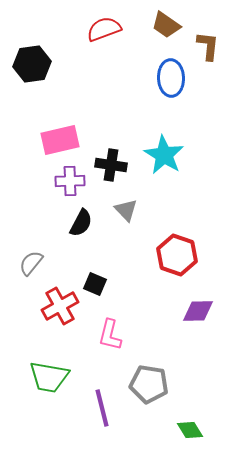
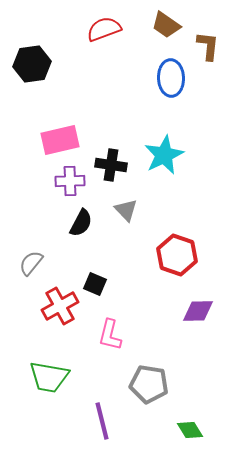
cyan star: rotated 15 degrees clockwise
purple line: moved 13 px down
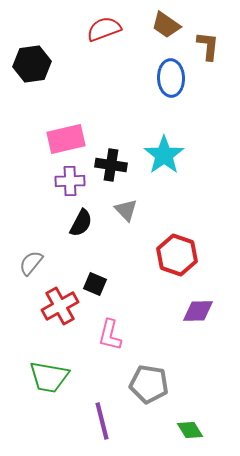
pink rectangle: moved 6 px right, 1 px up
cyan star: rotated 9 degrees counterclockwise
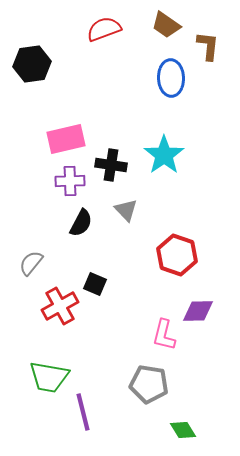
pink L-shape: moved 54 px right
purple line: moved 19 px left, 9 px up
green diamond: moved 7 px left
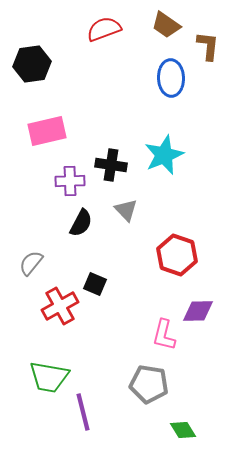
pink rectangle: moved 19 px left, 8 px up
cyan star: rotated 12 degrees clockwise
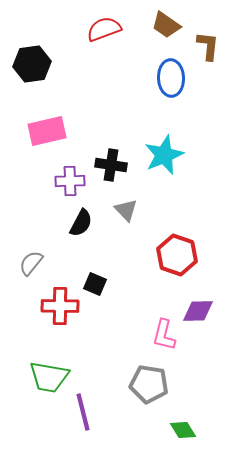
red cross: rotated 30 degrees clockwise
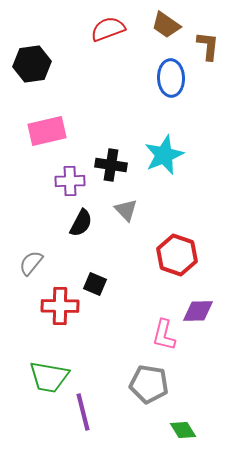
red semicircle: moved 4 px right
